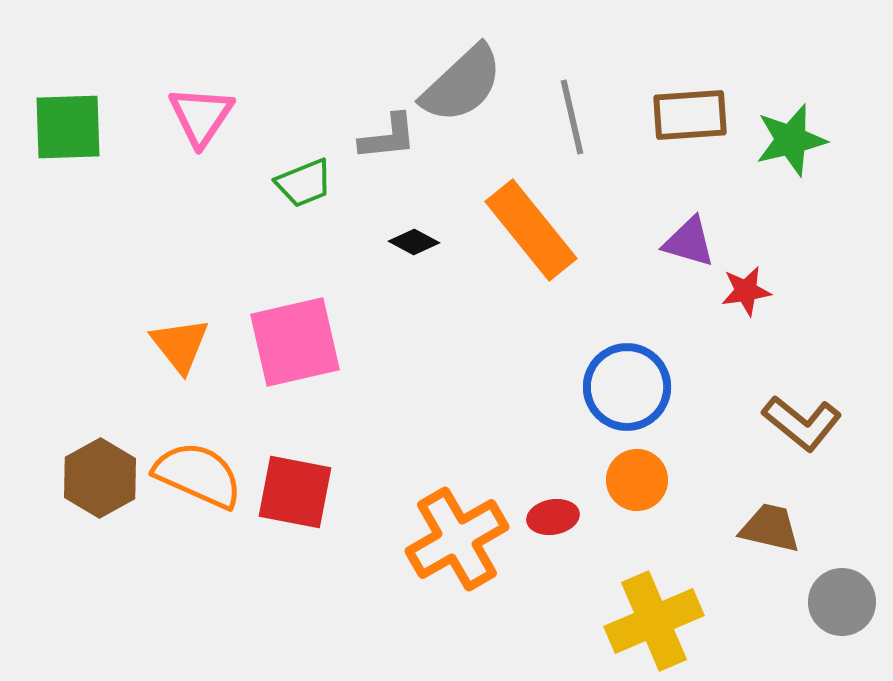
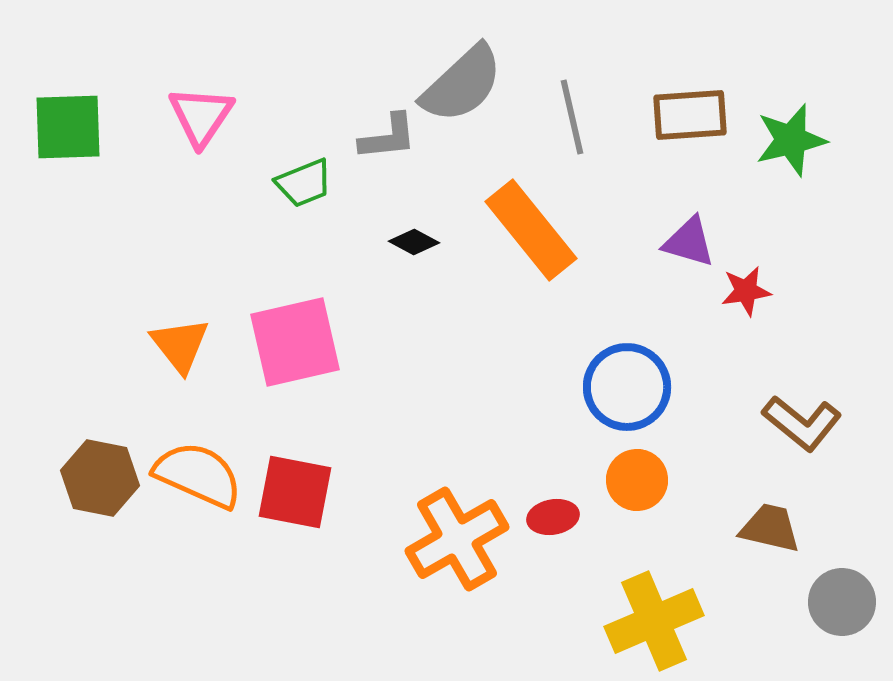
brown hexagon: rotated 20 degrees counterclockwise
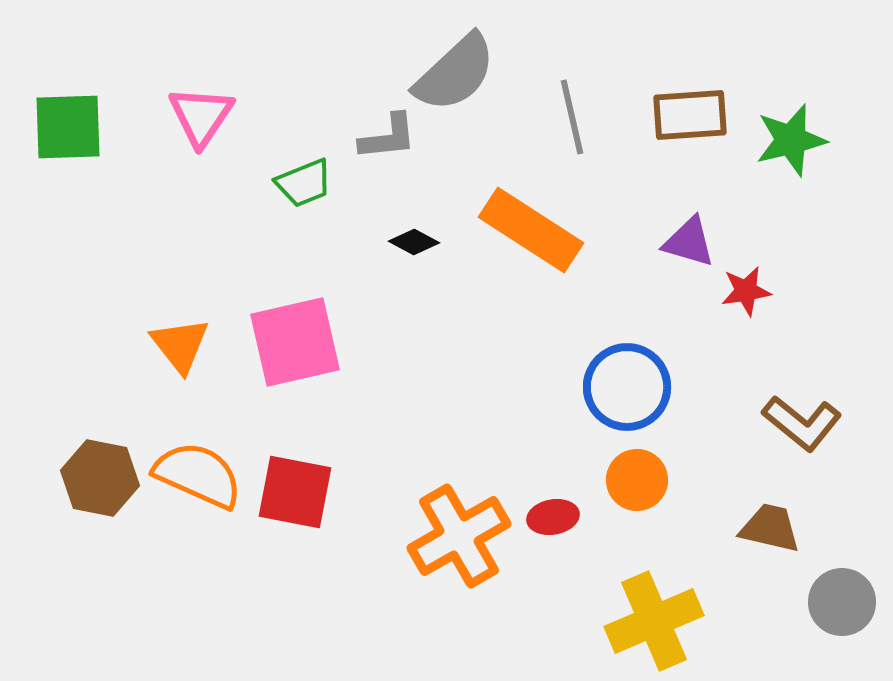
gray semicircle: moved 7 px left, 11 px up
orange rectangle: rotated 18 degrees counterclockwise
orange cross: moved 2 px right, 3 px up
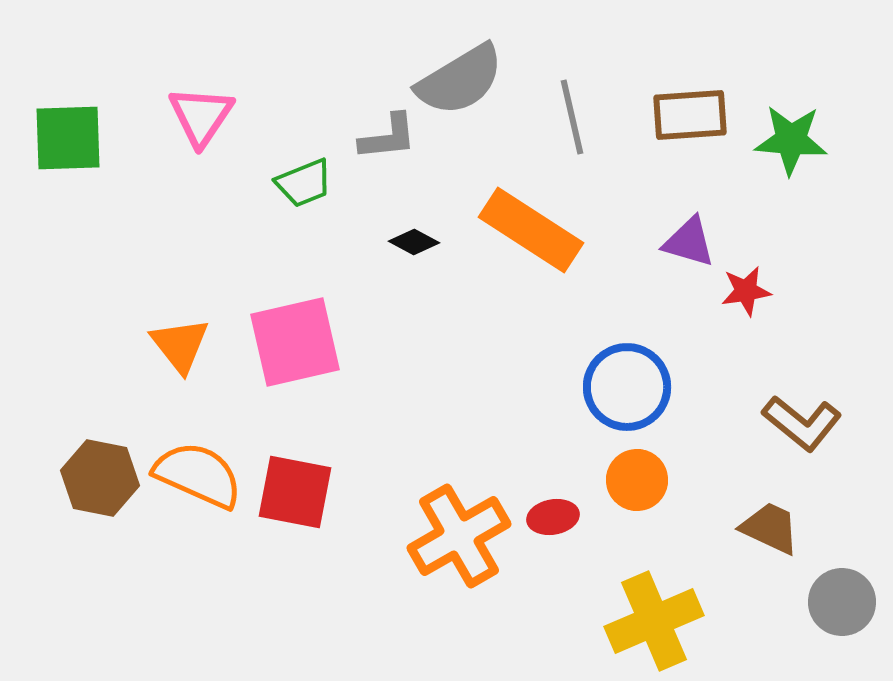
gray semicircle: moved 5 px right, 7 px down; rotated 12 degrees clockwise
green square: moved 11 px down
green star: rotated 18 degrees clockwise
brown trapezoid: rotated 12 degrees clockwise
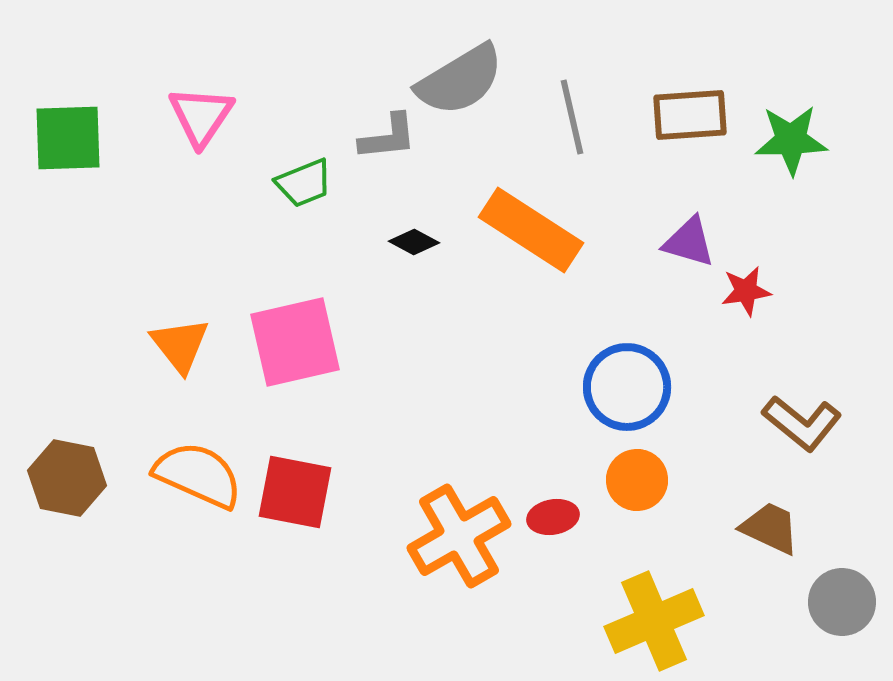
green star: rotated 6 degrees counterclockwise
brown hexagon: moved 33 px left
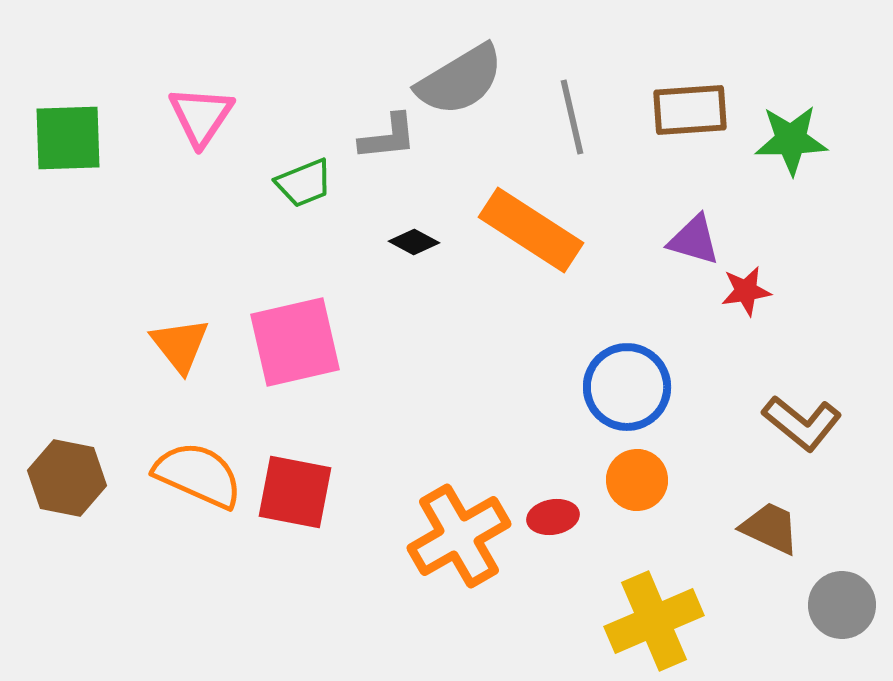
brown rectangle: moved 5 px up
purple triangle: moved 5 px right, 2 px up
gray circle: moved 3 px down
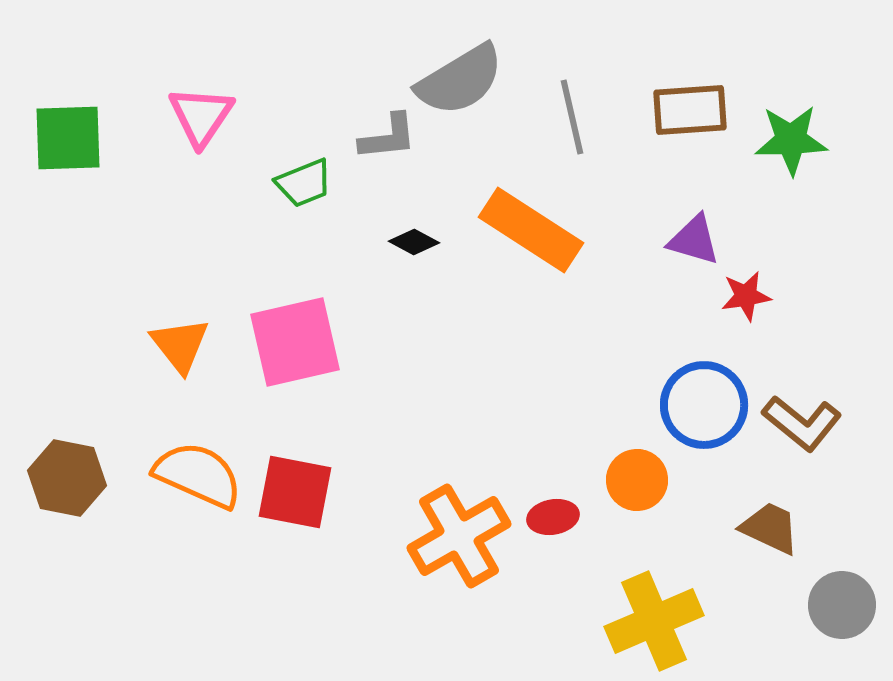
red star: moved 5 px down
blue circle: moved 77 px right, 18 px down
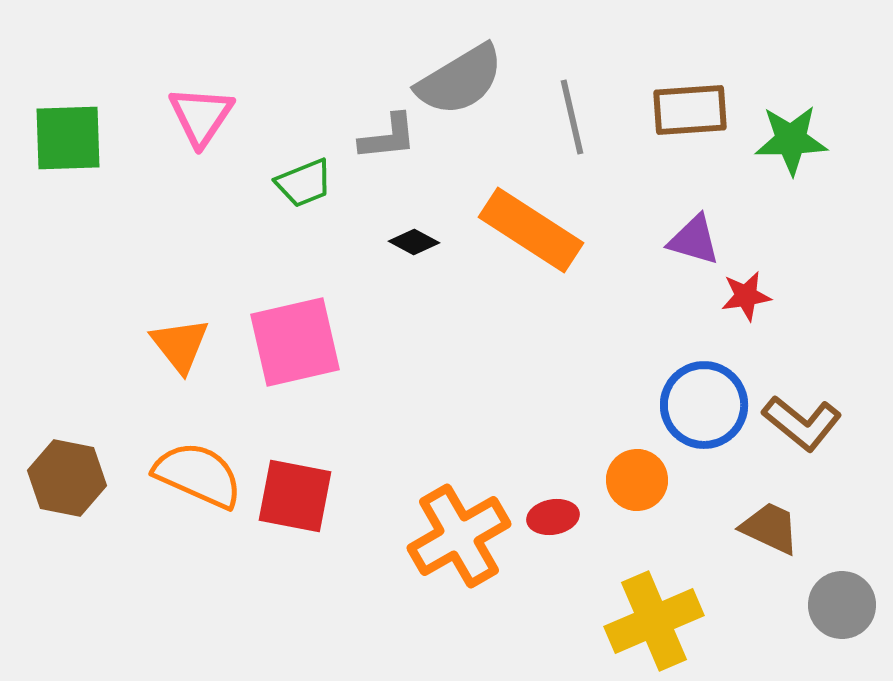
red square: moved 4 px down
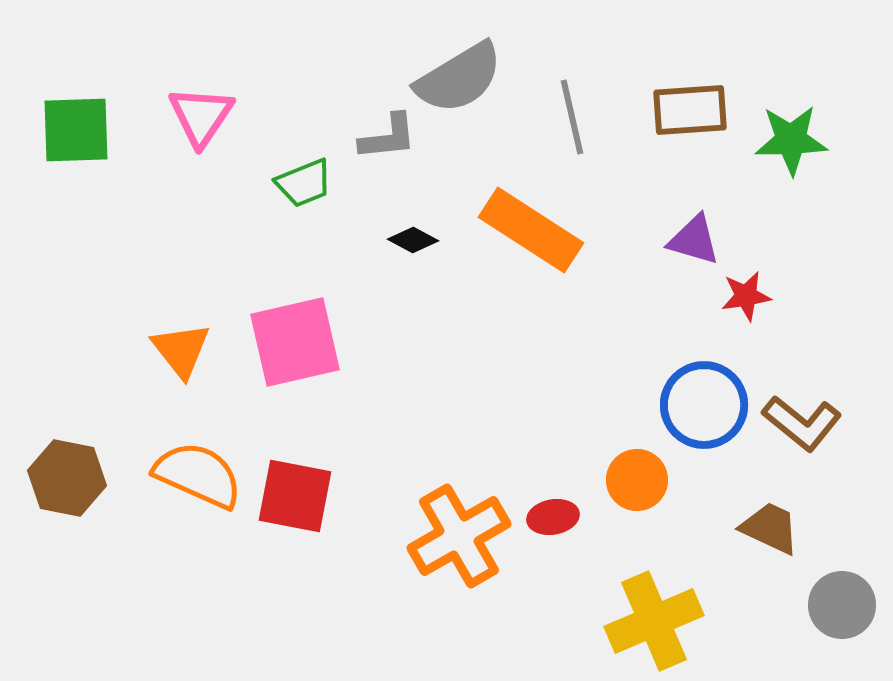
gray semicircle: moved 1 px left, 2 px up
green square: moved 8 px right, 8 px up
black diamond: moved 1 px left, 2 px up
orange triangle: moved 1 px right, 5 px down
